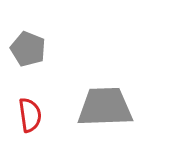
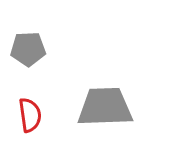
gray pentagon: rotated 24 degrees counterclockwise
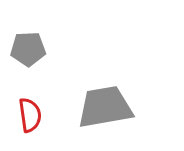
gray trapezoid: rotated 8 degrees counterclockwise
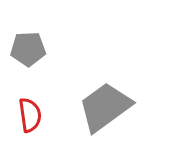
gray trapezoid: rotated 26 degrees counterclockwise
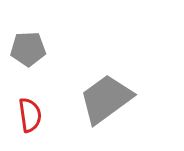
gray trapezoid: moved 1 px right, 8 px up
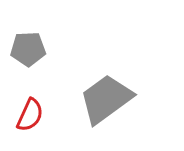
red semicircle: rotated 32 degrees clockwise
